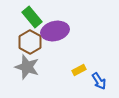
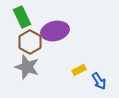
green rectangle: moved 10 px left; rotated 15 degrees clockwise
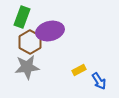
green rectangle: rotated 45 degrees clockwise
purple ellipse: moved 5 px left
gray star: rotated 25 degrees counterclockwise
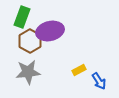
brown hexagon: moved 1 px up
gray star: moved 1 px right, 5 px down
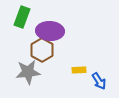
purple ellipse: rotated 16 degrees clockwise
brown hexagon: moved 12 px right, 9 px down
yellow rectangle: rotated 24 degrees clockwise
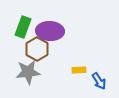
green rectangle: moved 1 px right, 10 px down
brown hexagon: moved 5 px left, 1 px up
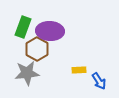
gray star: moved 1 px left, 1 px down
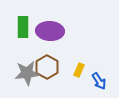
green rectangle: rotated 20 degrees counterclockwise
brown hexagon: moved 10 px right, 18 px down
yellow rectangle: rotated 64 degrees counterclockwise
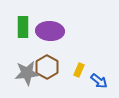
blue arrow: rotated 18 degrees counterclockwise
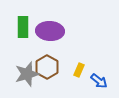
gray star: moved 1 px down; rotated 10 degrees counterclockwise
